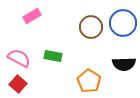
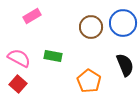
black semicircle: moved 1 px right, 1 px down; rotated 110 degrees counterclockwise
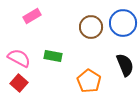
red square: moved 1 px right, 1 px up
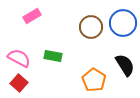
black semicircle: rotated 10 degrees counterclockwise
orange pentagon: moved 5 px right, 1 px up
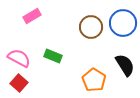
green rectangle: rotated 12 degrees clockwise
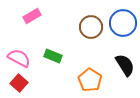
orange pentagon: moved 4 px left
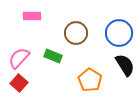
pink rectangle: rotated 30 degrees clockwise
blue circle: moved 4 px left, 10 px down
brown circle: moved 15 px left, 6 px down
pink semicircle: rotated 75 degrees counterclockwise
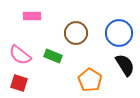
pink semicircle: moved 1 px right, 3 px up; rotated 95 degrees counterclockwise
red square: rotated 24 degrees counterclockwise
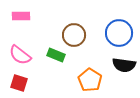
pink rectangle: moved 11 px left
brown circle: moved 2 px left, 2 px down
green rectangle: moved 3 px right, 1 px up
black semicircle: moved 1 px left; rotated 130 degrees clockwise
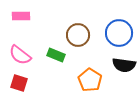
brown circle: moved 4 px right
